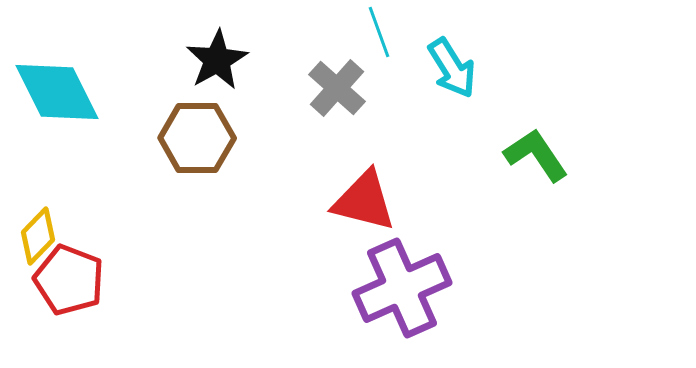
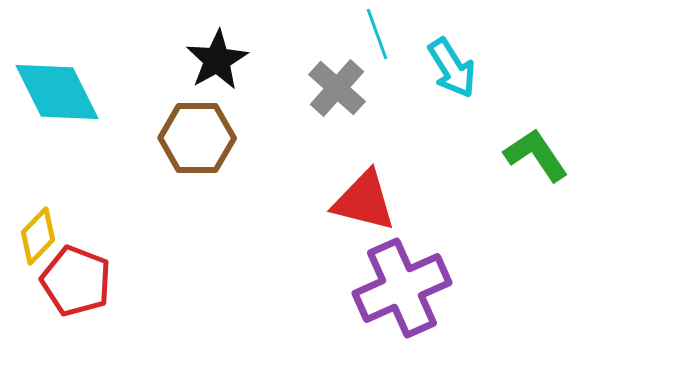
cyan line: moved 2 px left, 2 px down
red pentagon: moved 7 px right, 1 px down
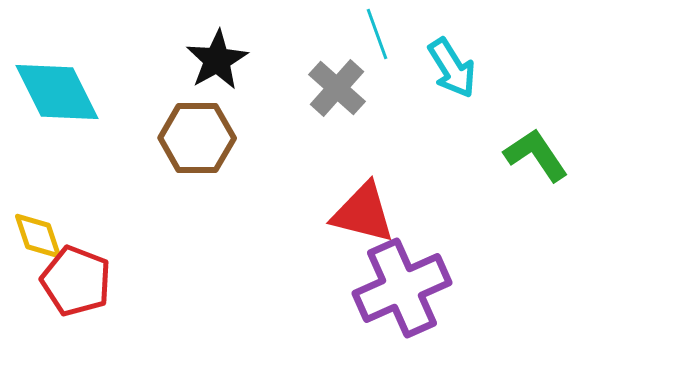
red triangle: moved 1 px left, 12 px down
yellow diamond: rotated 62 degrees counterclockwise
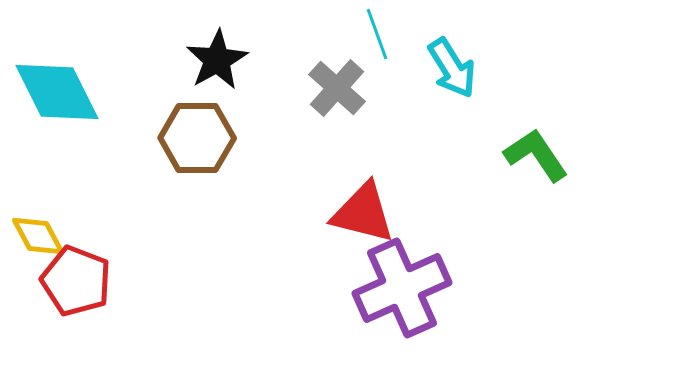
yellow diamond: rotated 10 degrees counterclockwise
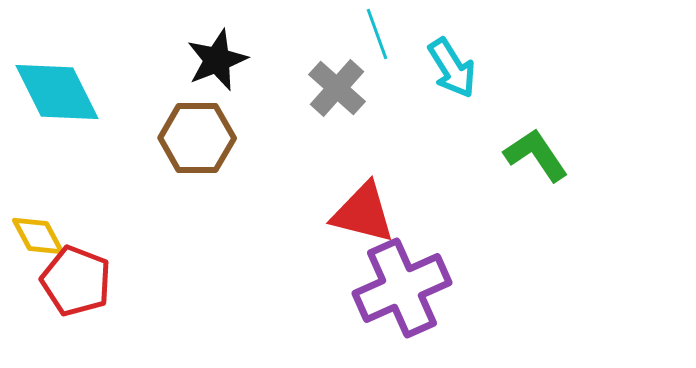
black star: rotated 8 degrees clockwise
